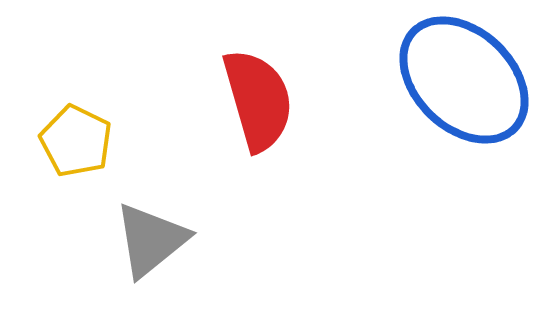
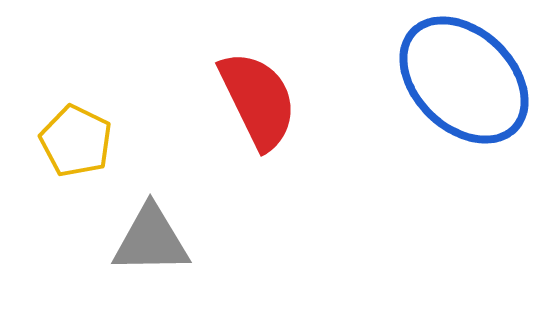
red semicircle: rotated 10 degrees counterclockwise
gray triangle: rotated 38 degrees clockwise
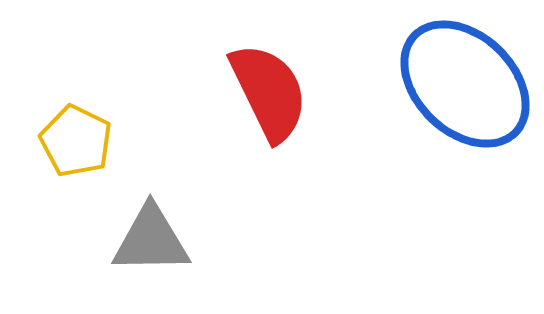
blue ellipse: moved 1 px right, 4 px down
red semicircle: moved 11 px right, 8 px up
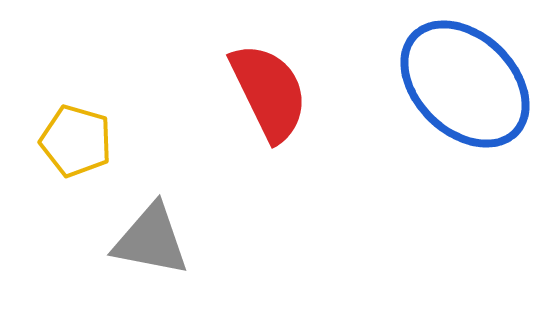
yellow pentagon: rotated 10 degrees counterclockwise
gray triangle: rotated 12 degrees clockwise
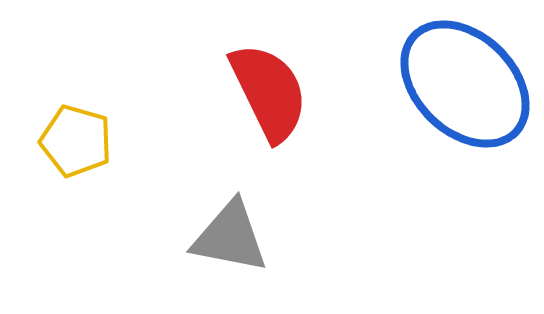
gray triangle: moved 79 px right, 3 px up
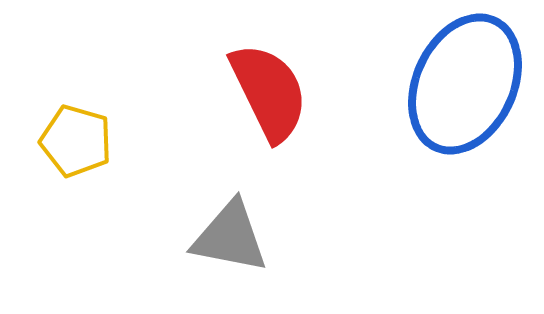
blue ellipse: rotated 71 degrees clockwise
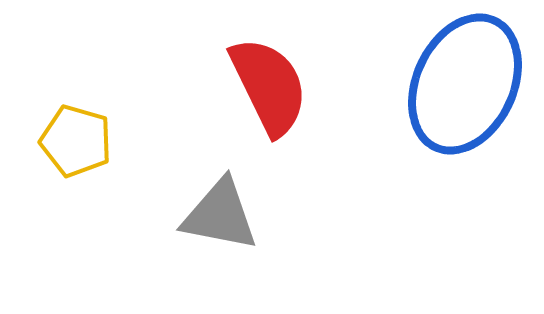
red semicircle: moved 6 px up
gray triangle: moved 10 px left, 22 px up
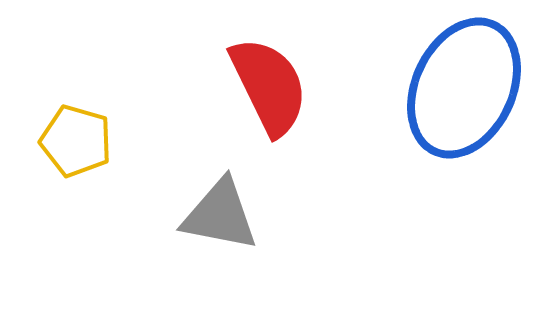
blue ellipse: moved 1 px left, 4 px down
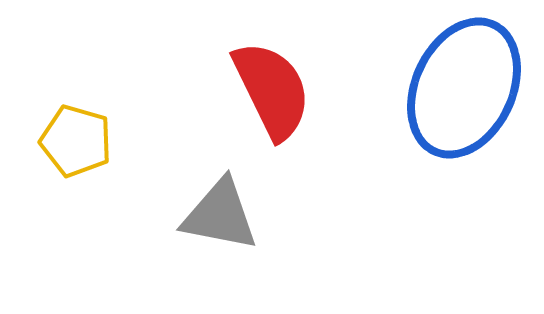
red semicircle: moved 3 px right, 4 px down
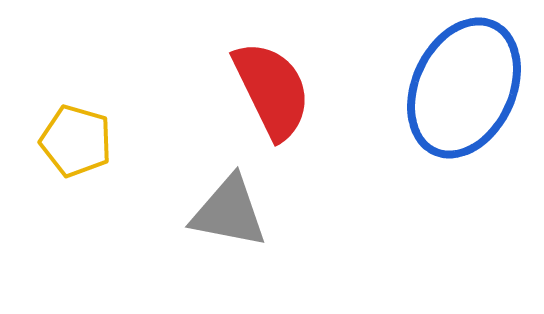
gray triangle: moved 9 px right, 3 px up
